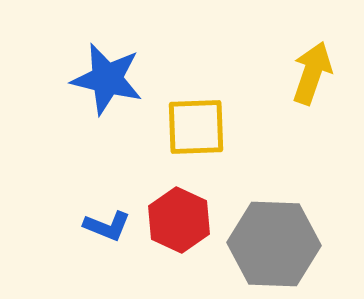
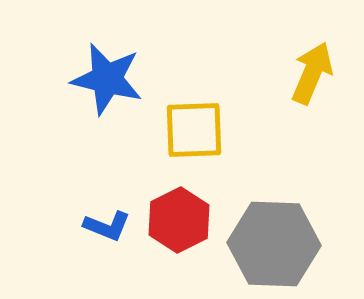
yellow arrow: rotated 4 degrees clockwise
yellow square: moved 2 px left, 3 px down
red hexagon: rotated 8 degrees clockwise
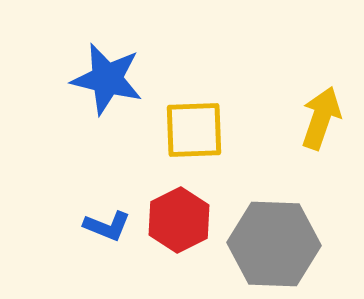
yellow arrow: moved 9 px right, 45 px down; rotated 4 degrees counterclockwise
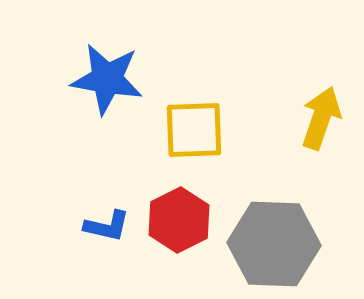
blue star: rotated 4 degrees counterclockwise
blue L-shape: rotated 9 degrees counterclockwise
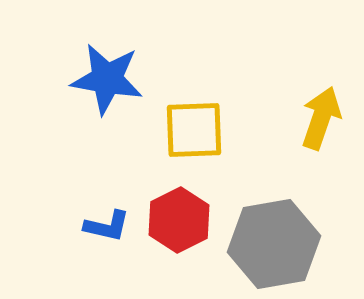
gray hexagon: rotated 12 degrees counterclockwise
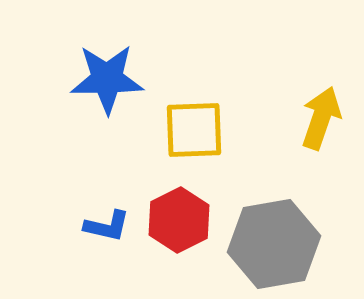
blue star: rotated 10 degrees counterclockwise
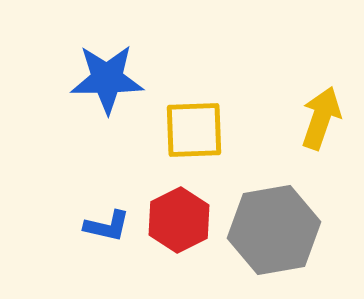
gray hexagon: moved 14 px up
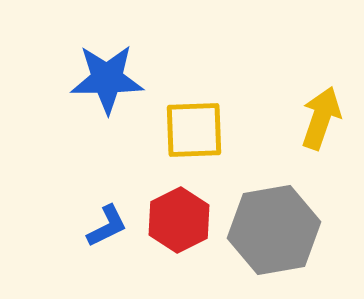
blue L-shape: rotated 39 degrees counterclockwise
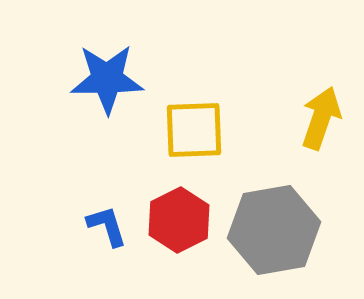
blue L-shape: rotated 81 degrees counterclockwise
